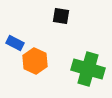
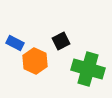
black square: moved 25 px down; rotated 36 degrees counterclockwise
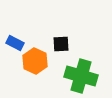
black square: moved 3 px down; rotated 24 degrees clockwise
green cross: moved 7 px left, 7 px down
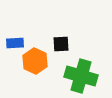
blue rectangle: rotated 30 degrees counterclockwise
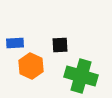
black square: moved 1 px left, 1 px down
orange hexagon: moved 4 px left, 5 px down
